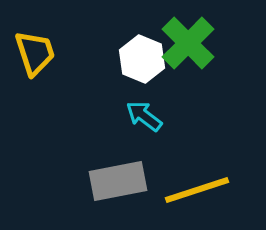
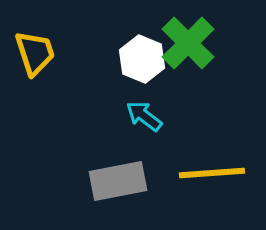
yellow line: moved 15 px right, 17 px up; rotated 14 degrees clockwise
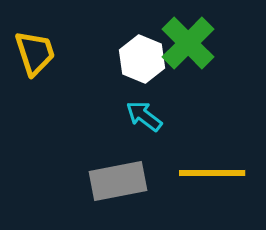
yellow line: rotated 4 degrees clockwise
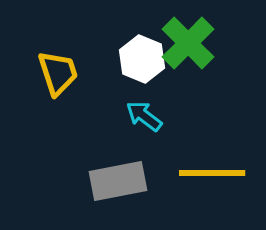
yellow trapezoid: moved 23 px right, 20 px down
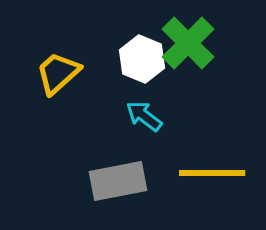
yellow trapezoid: rotated 114 degrees counterclockwise
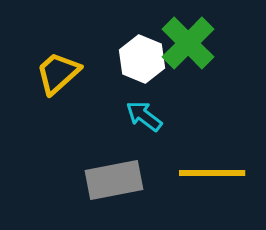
gray rectangle: moved 4 px left, 1 px up
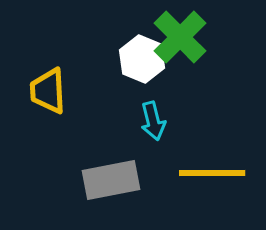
green cross: moved 8 px left, 6 px up
yellow trapezoid: moved 10 px left, 18 px down; rotated 51 degrees counterclockwise
cyan arrow: moved 9 px right, 5 px down; rotated 141 degrees counterclockwise
gray rectangle: moved 3 px left
